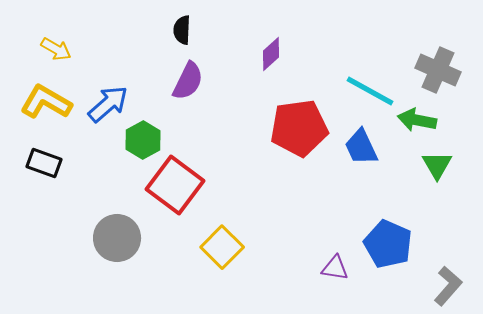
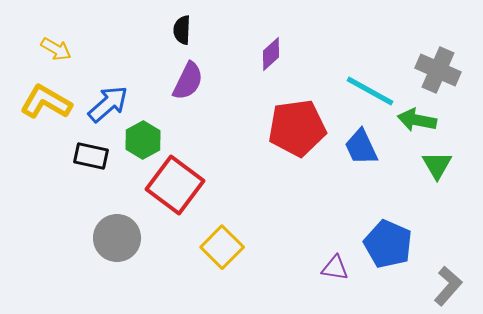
red pentagon: moved 2 px left
black rectangle: moved 47 px right, 7 px up; rotated 8 degrees counterclockwise
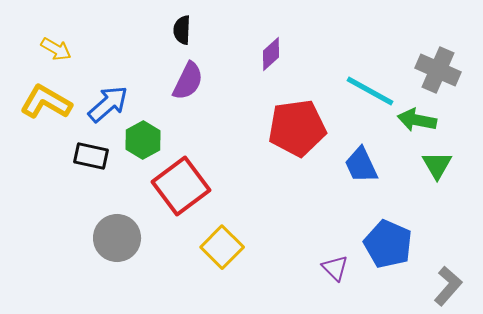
blue trapezoid: moved 18 px down
red square: moved 6 px right, 1 px down; rotated 16 degrees clockwise
purple triangle: rotated 36 degrees clockwise
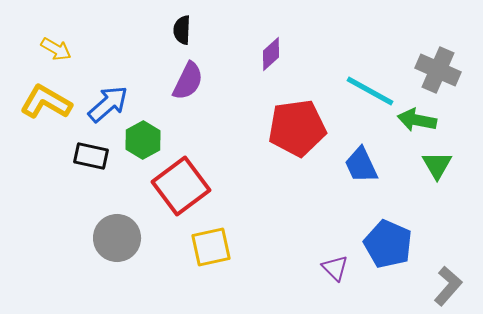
yellow square: moved 11 px left; rotated 33 degrees clockwise
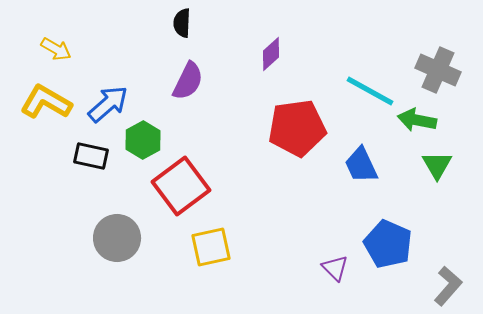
black semicircle: moved 7 px up
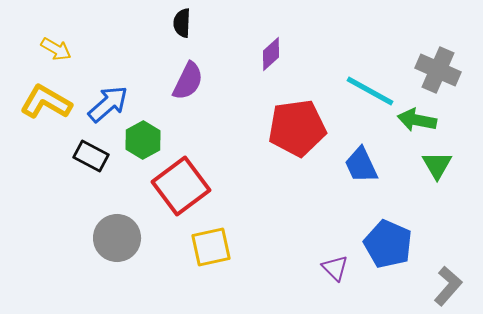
black rectangle: rotated 16 degrees clockwise
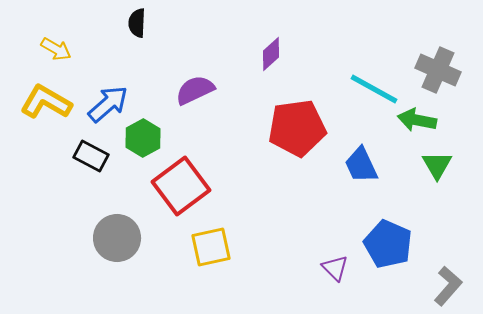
black semicircle: moved 45 px left
purple semicircle: moved 7 px right, 9 px down; rotated 141 degrees counterclockwise
cyan line: moved 4 px right, 2 px up
green hexagon: moved 2 px up
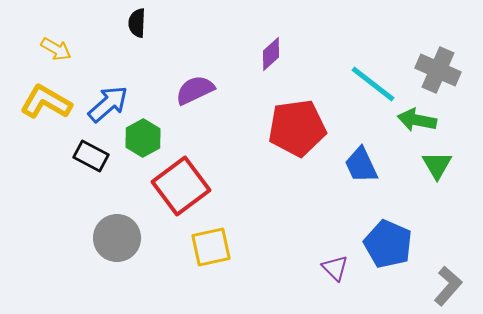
cyan line: moved 1 px left, 5 px up; rotated 9 degrees clockwise
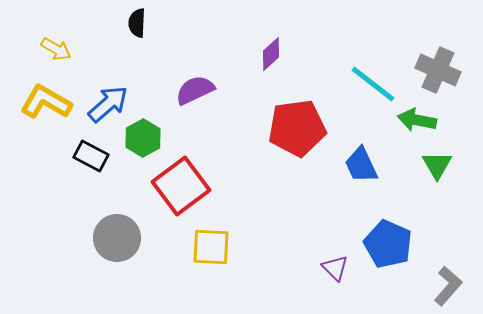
yellow square: rotated 15 degrees clockwise
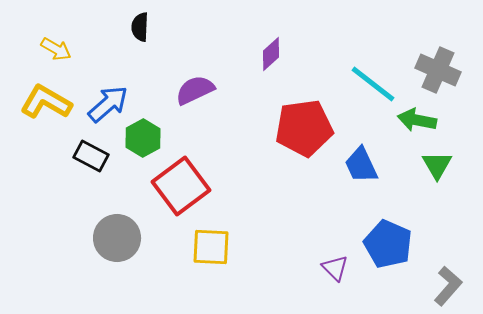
black semicircle: moved 3 px right, 4 px down
red pentagon: moved 7 px right
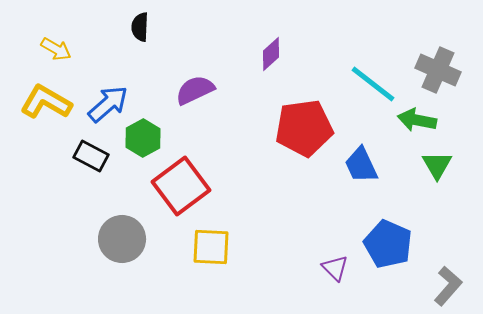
gray circle: moved 5 px right, 1 px down
